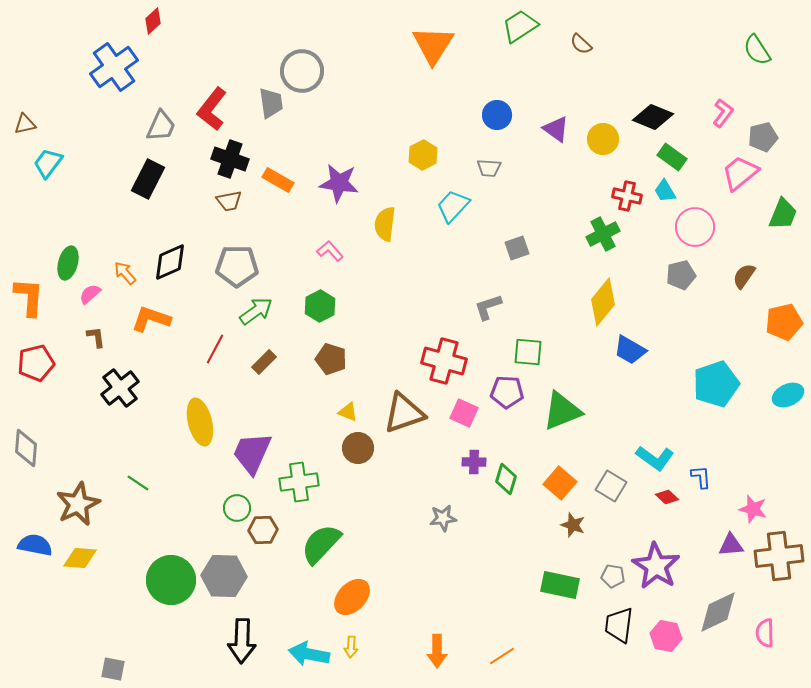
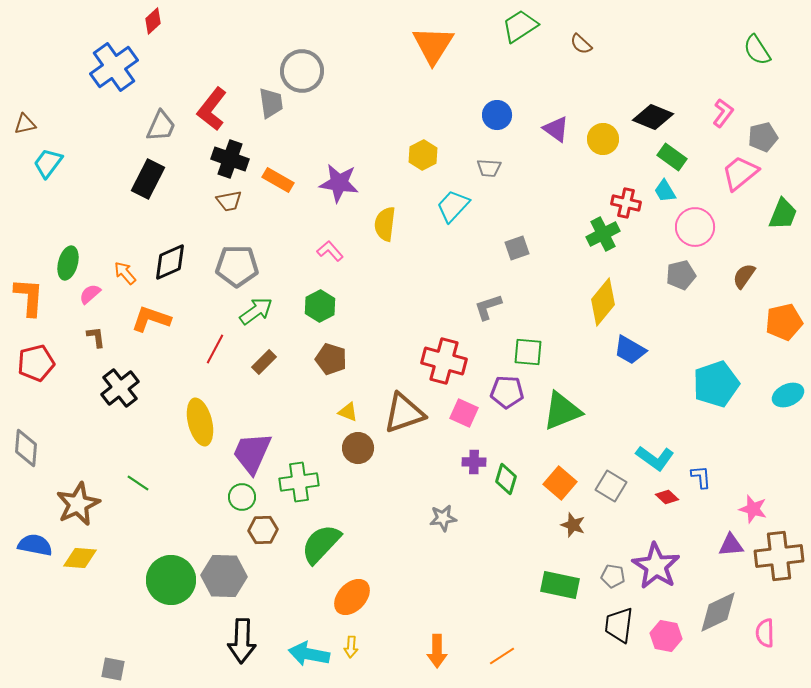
red cross at (627, 196): moved 1 px left, 7 px down
green circle at (237, 508): moved 5 px right, 11 px up
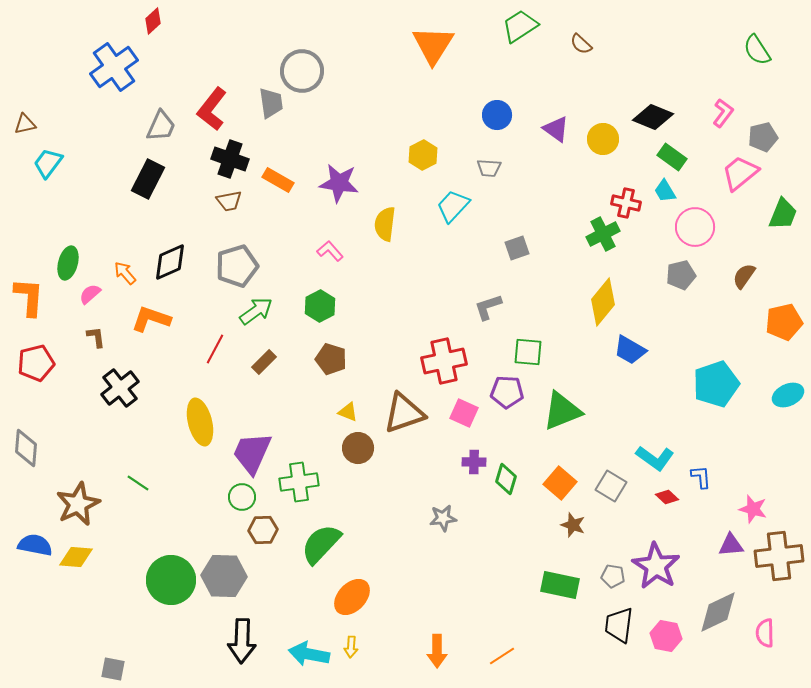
gray pentagon at (237, 266): rotated 18 degrees counterclockwise
red cross at (444, 361): rotated 27 degrees counterclockwise
yellow diamond at (80, 558): moved 4 px left, 1 px up
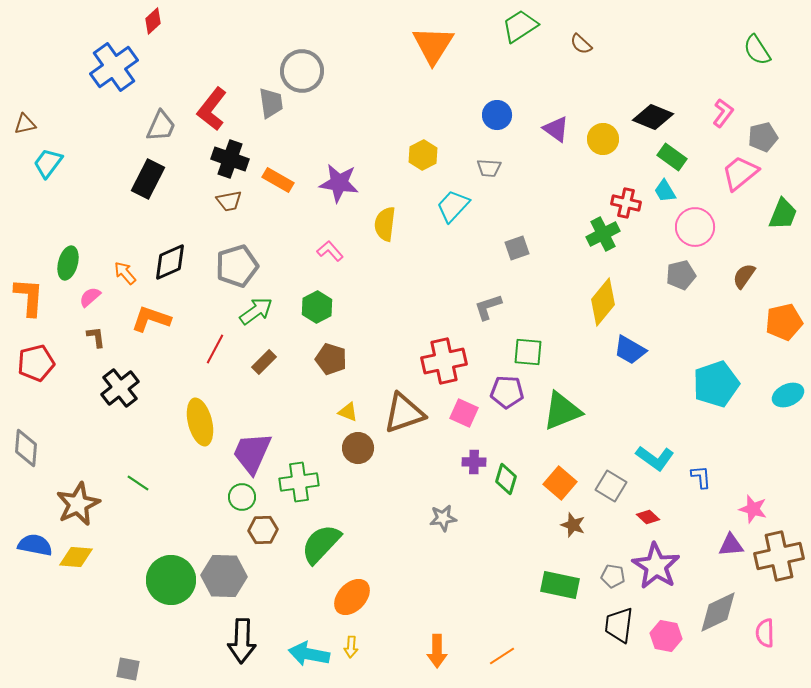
pink semicircle at (90, 294): moved 3 px down
green hexagon at (320, 306): moved 3 px left, 1 px down
red diamond at (667, 497): moved 19 px left, 20 px down
brown cross at (779, 556): rotated 6 degrees counterclockwise
gray square at (113, 669): moved 15 px right
